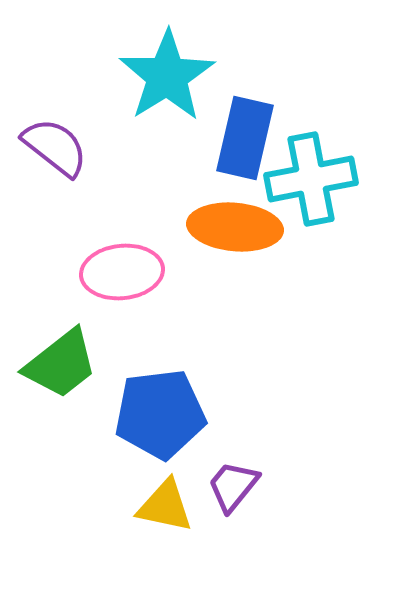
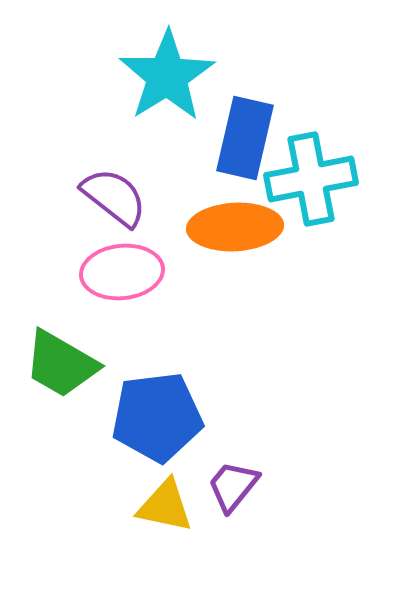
purple semicircle: moved 59 px right, 50 px down
orange ellipse: rotated 8 degrees counterclockwise
green trapezoid: rotated 68 degrees clockwise
blue pentagon: moved 3 px left, 3 px down
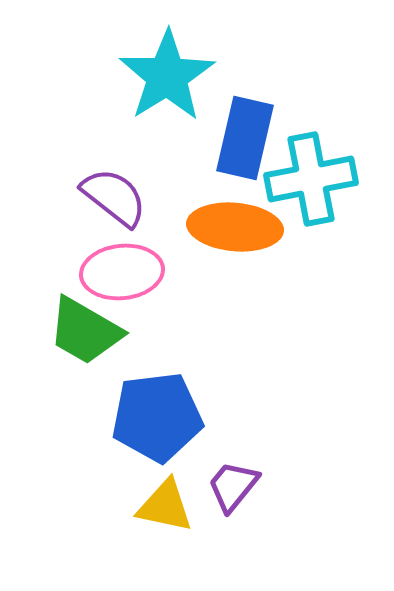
orange ellipse: rotated 8 degrees clockwise
green trapezoid: moved 24 px right, 33 px up
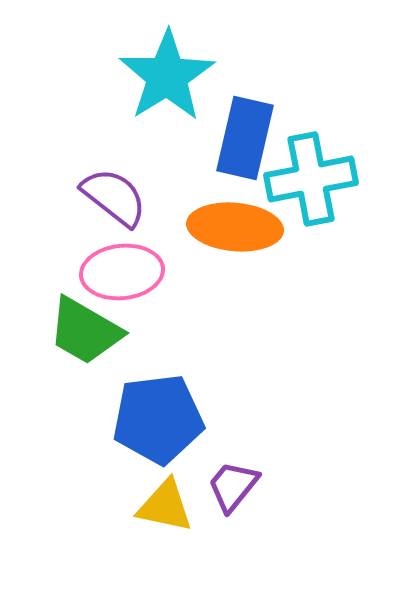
blue pentagon: moved 1 px right, 2 px down
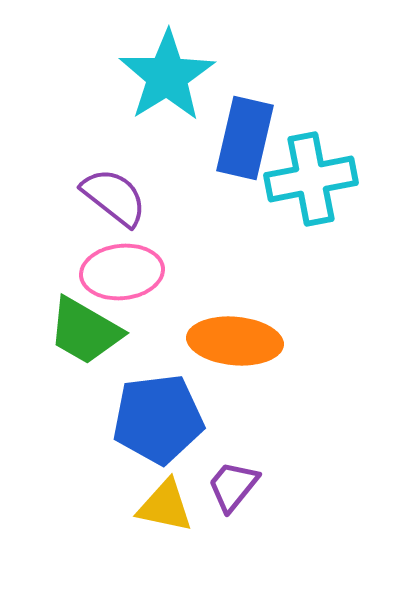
orange ellipse: moved 114 px down
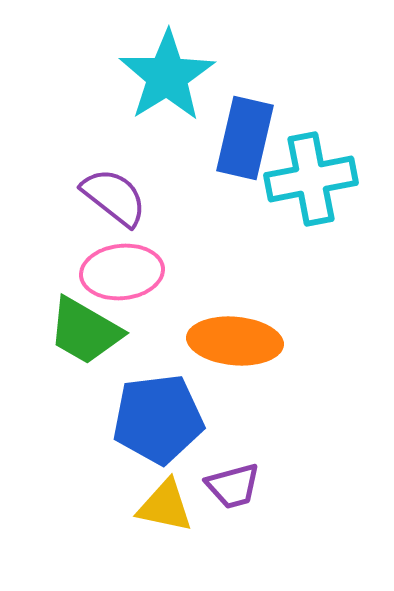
purple trapezoid: rotated 144 degrees counterclockwise
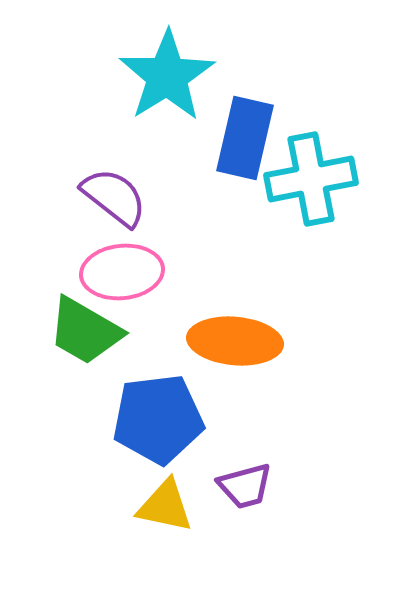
purple trapezoid: moved 12 px right
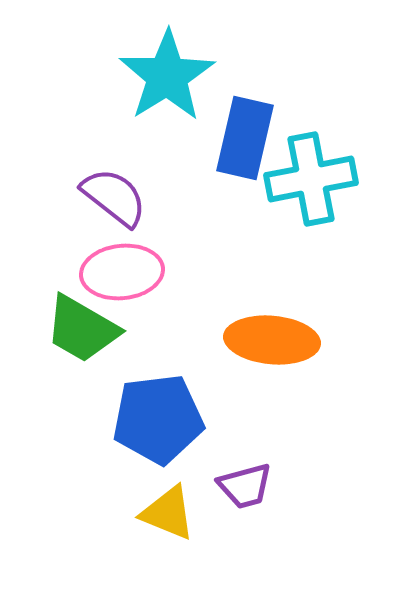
green trapezoid: moved 3 px left, 2 px up
orange ellipse: moved 37 px right, 1 px up
yellow triangle: moved 3 px right, 7 px down; rotated 10 degrees clockwise
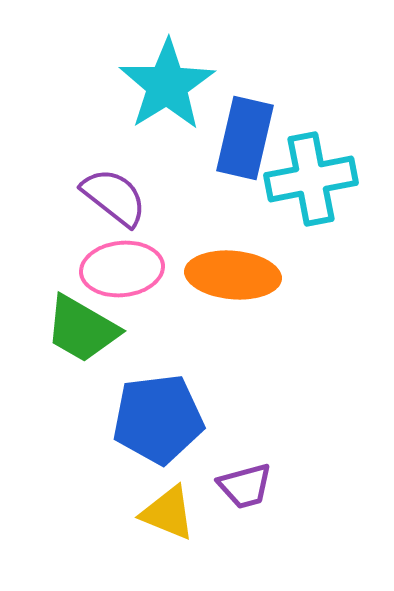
cyan star: moved 9 px down
pink ellipse: moved 3 px up
orange ellipse: moved 39 px left, 65 px up
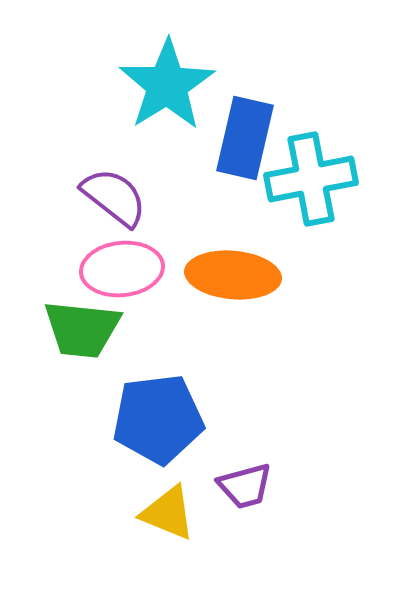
green trapezoid: rotated 24 degrees counterclockwise
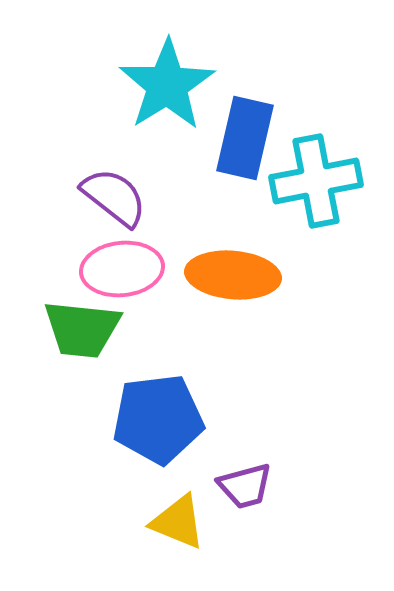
cyan cross: moved 5 px right, 2 px down
yellow triangle: moved 10 px right, 9 px down
